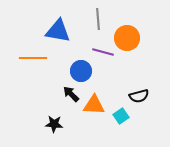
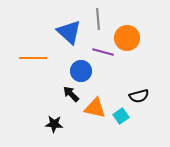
blue triangle: moved 11 px right, 1 px down; rotated 32 degrees clockwise
orange triangle: moved 1 px right, 3 px down; rotated 10 degrees clockwise
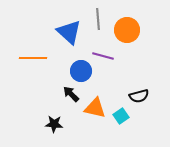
orange circle: moved 8 px up
purple line: moved 4 px down
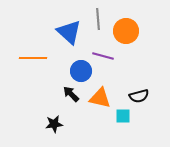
orange circle: moved 1 px left, 1 px down
orange triangle: moved 5 px right, 10 px up
cyan square: moved 2 px right; rotated 35 degrees clockwise
black star: rotated 12 degrees counterclockwise
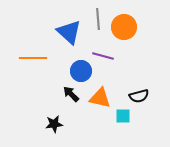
orange circle: moved 2 px left, 4 px up
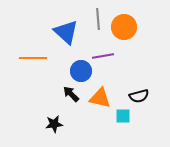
blue triangle: moved 3 px left
purple line: rotated 25 degrees counterclockwise
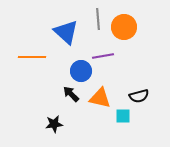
orange line: moved 1 px left, 1 px up
